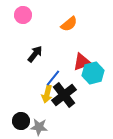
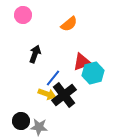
black arrow: rotated 18 degrees counterclockwise
yellow arrow: rotated 84 degrees counterclockwise
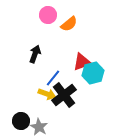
pink circle: moved 25 px right
gray star: rotated 24 degrees clockwise
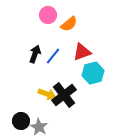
red triangle: moved 10 px up
blue line: moved 22 px up
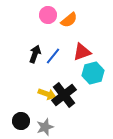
orange semicircle: moved 4 px up
gray star: moved 6 px right; rotated 24 degrees clockwise
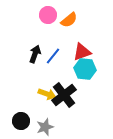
cyan hexagon: moved 8 px left, 4 px up; rotated 20 degrees clockwise
